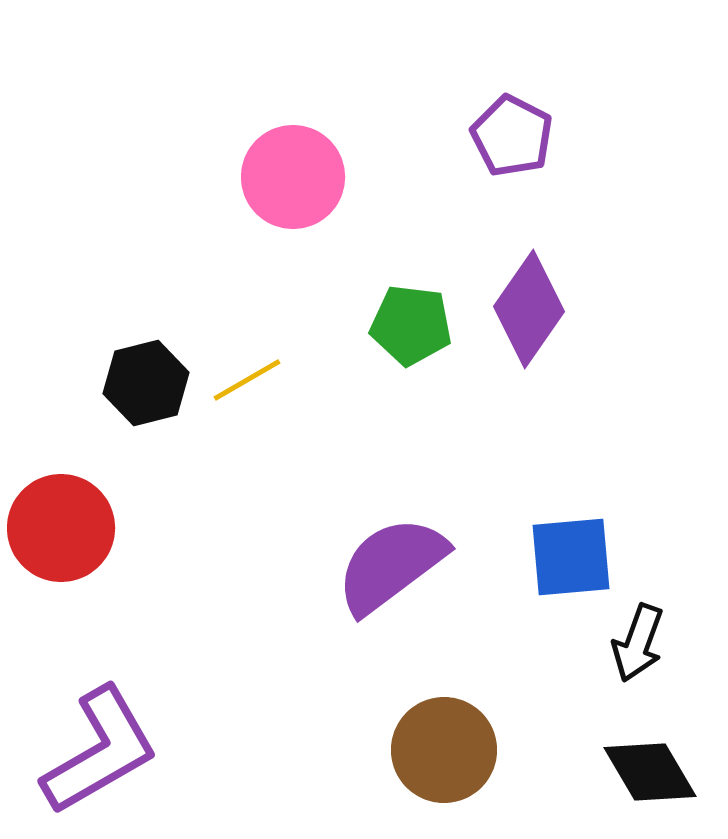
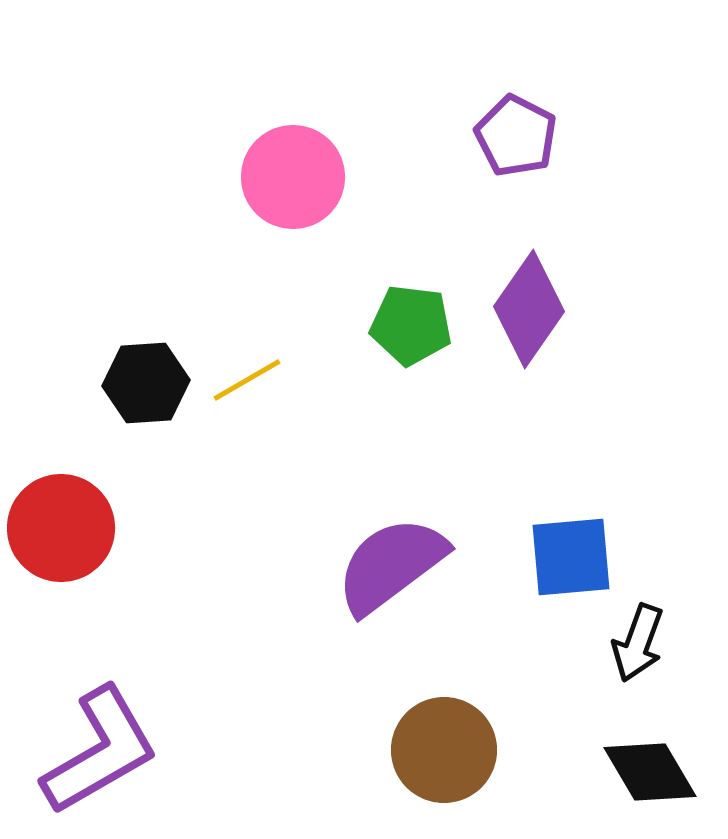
purple pentagon: moved 4 px right
black hexagon: rotated 10 degrees clockwise
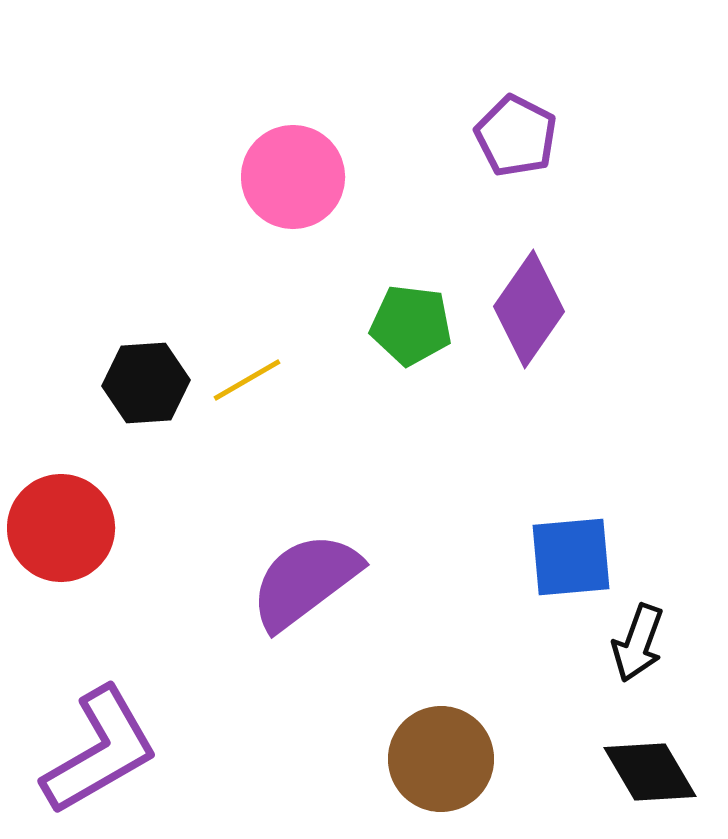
purple semicircle: moved 86 px left, 16 px down
brown circle: moved 3 px left, 9 px down
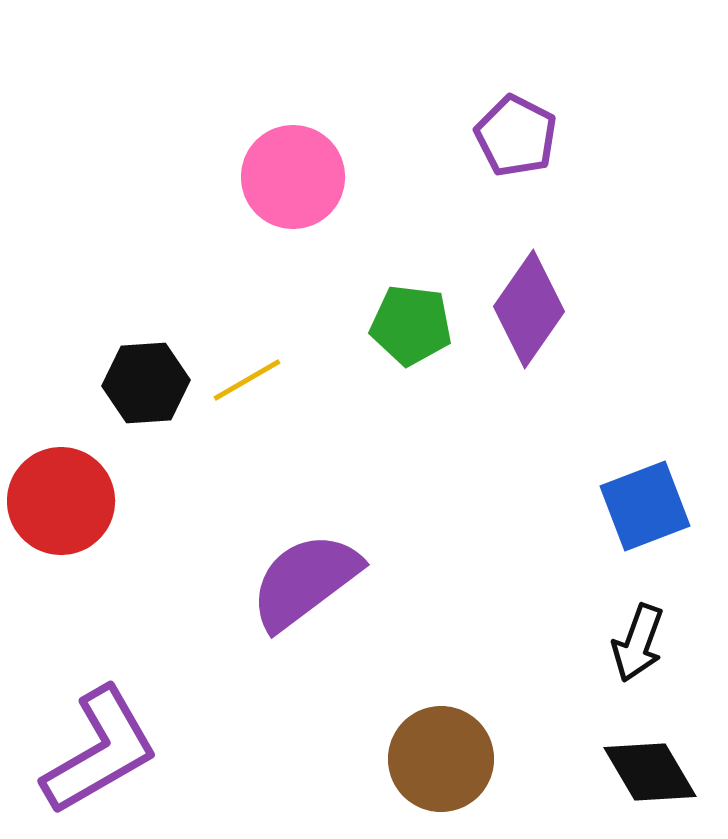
red circle: moved 27 px up
blue square: moved 74 px right, 51 px up; rotated 16 degrees counterclockwise
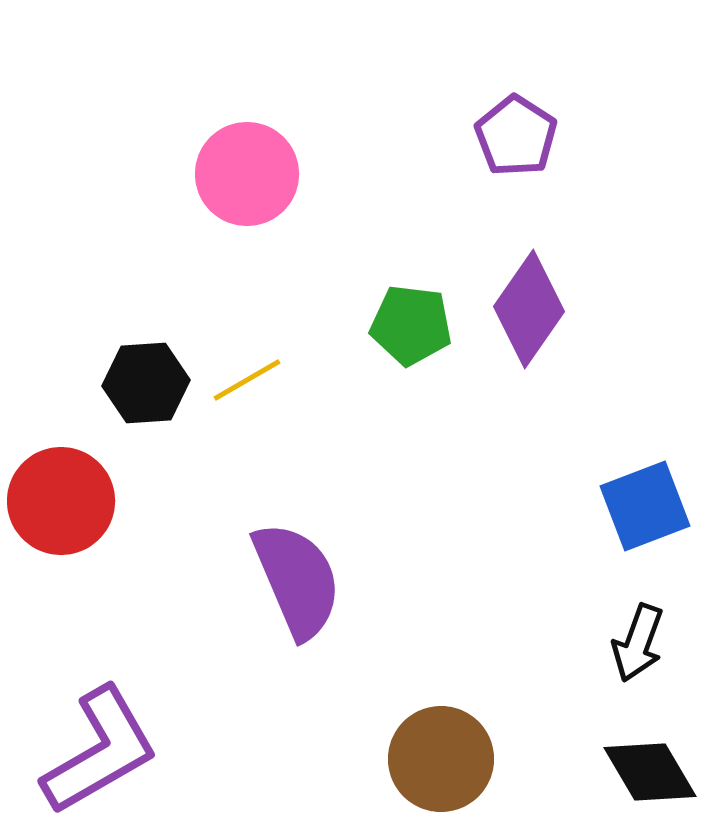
purple pentagon: rotated 6 degrees clockwise
pink circle: moved 46 px left, 3 px up
purple semicircle: moved 8 px left, 1 px up; rotated 104 degrees clockwise
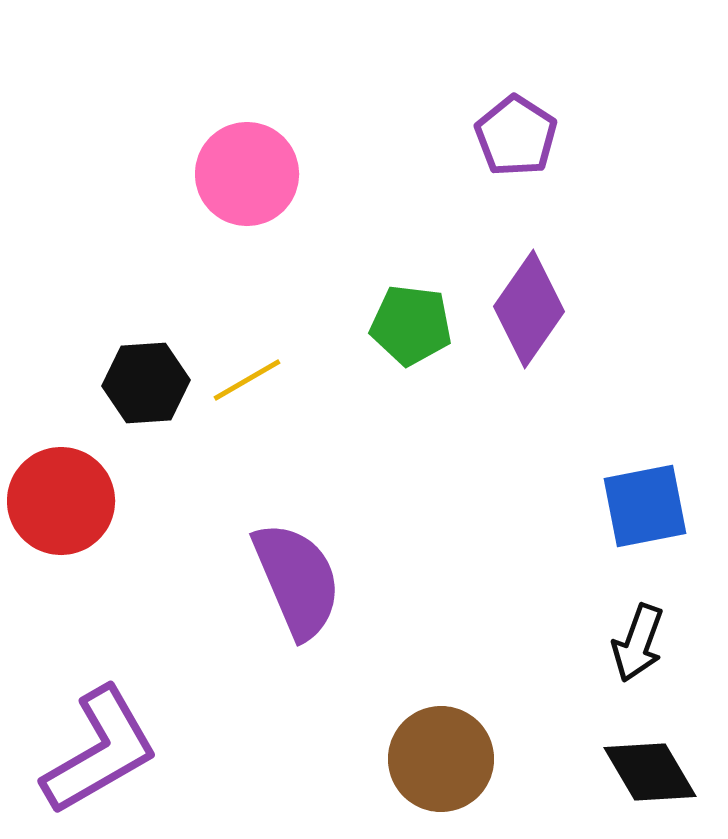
blue square: rotated 10 degrees clockwise
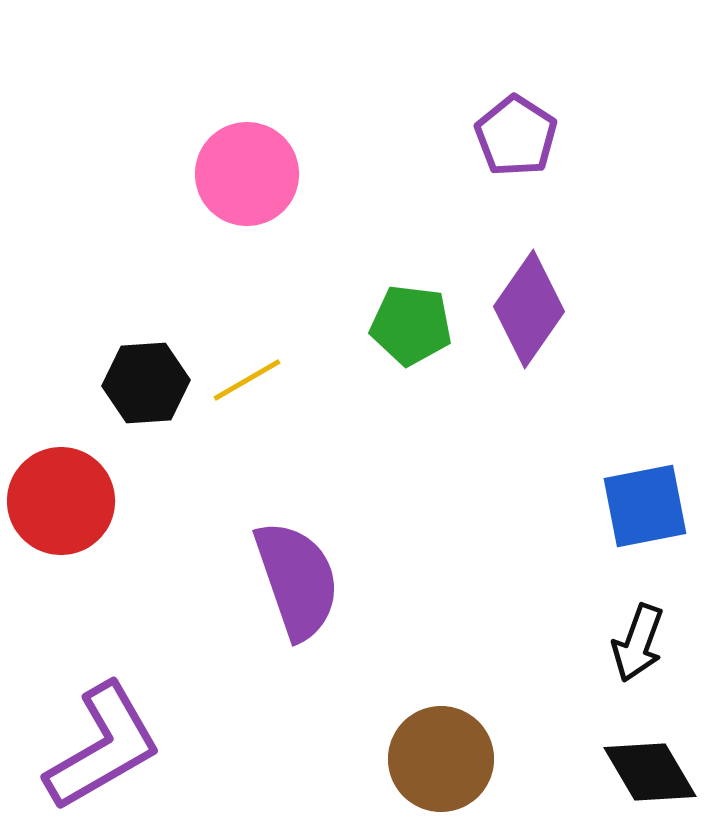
purple semicircle: rotated 4 degrees clockwise
purple L-shape: moved 3 px right, 4 px up
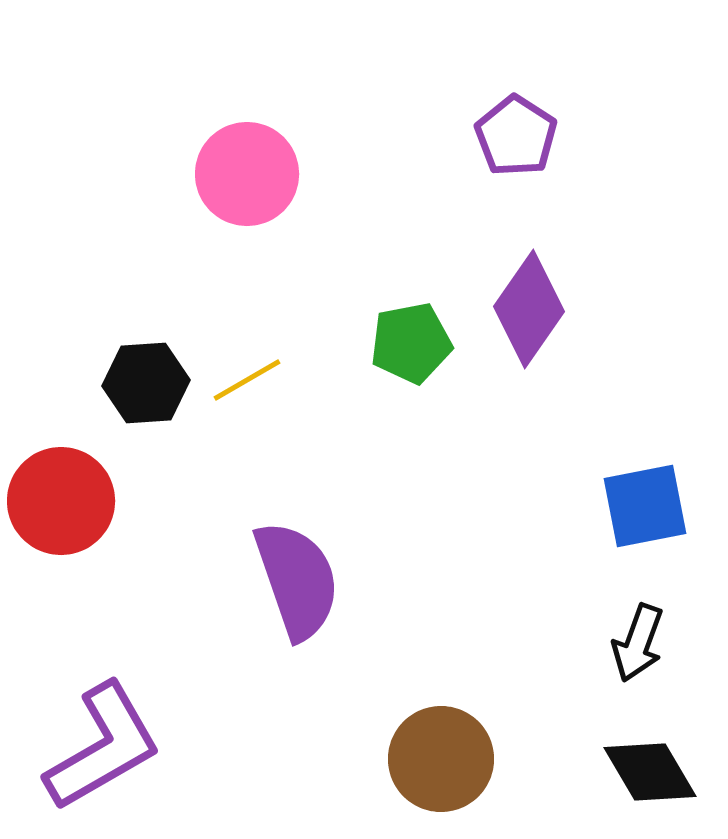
green pentagon: moved 18 px down; rotated 18 degrees counterclockwise
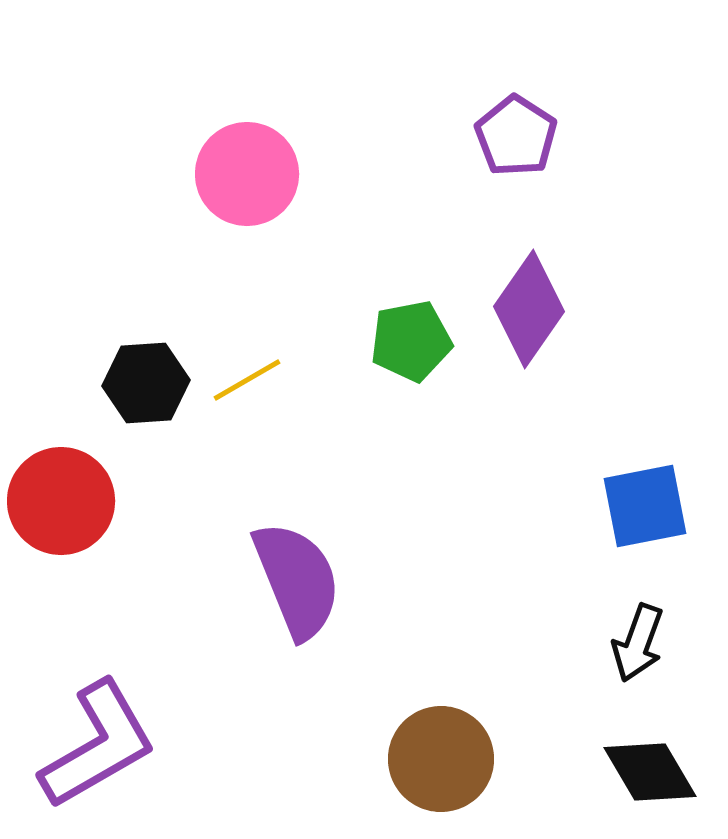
green pentagon: moved 2 px up
purple semicircle: rotated 3 degrees counterclockwise
purple L-shape: moved 5 px left, 2 px up
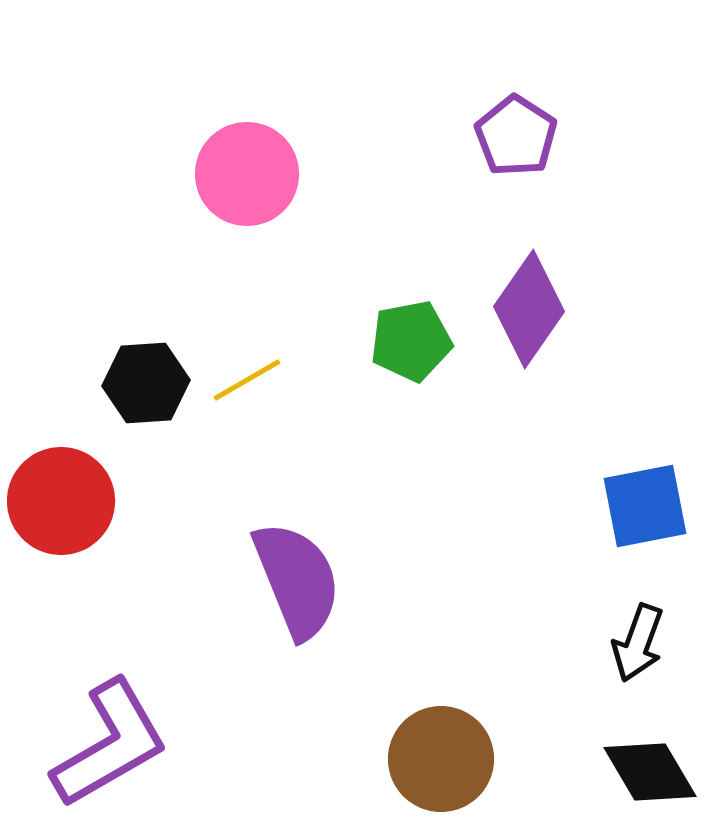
purple L-shape: moved 12 px right, 1 px up
